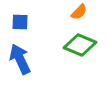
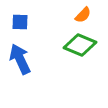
orange semicircle: moved 4 px right, 3 px down
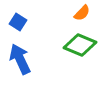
orange semicircle: moved 1 px left, 2 px up
blue square: moved 2 px left; rotated 30 degrees clockwise
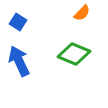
green diamond: moved 6 px left, 9 px down
blue arrow: moved 1 px left, 2 px down
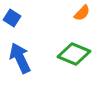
blue square: moved 6 px left, 4 px up
blue arrow: moved 1 px right, 3 px up
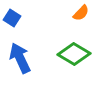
orange semicircle: moved 1 px left
green diamond: rotated 8 degrees clockwise
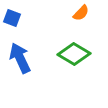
blue square: rotated 12 degrees counterclockwise
